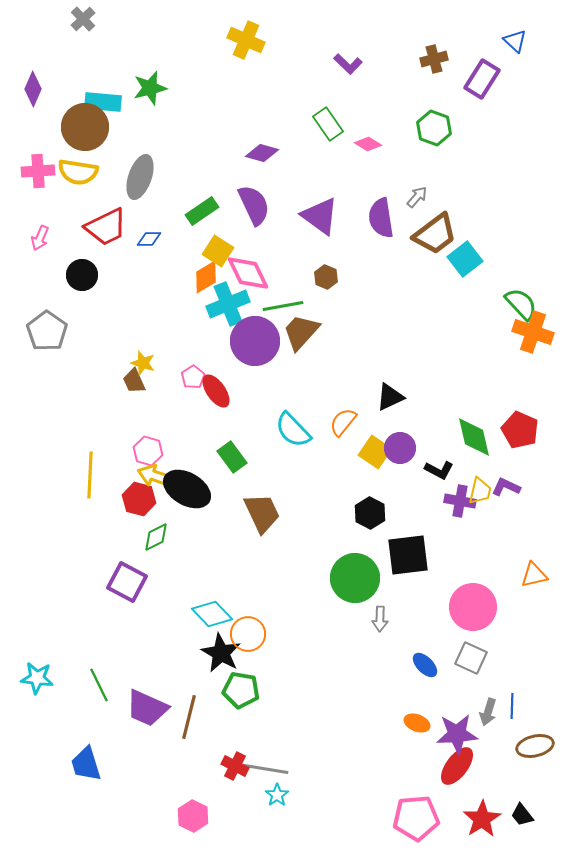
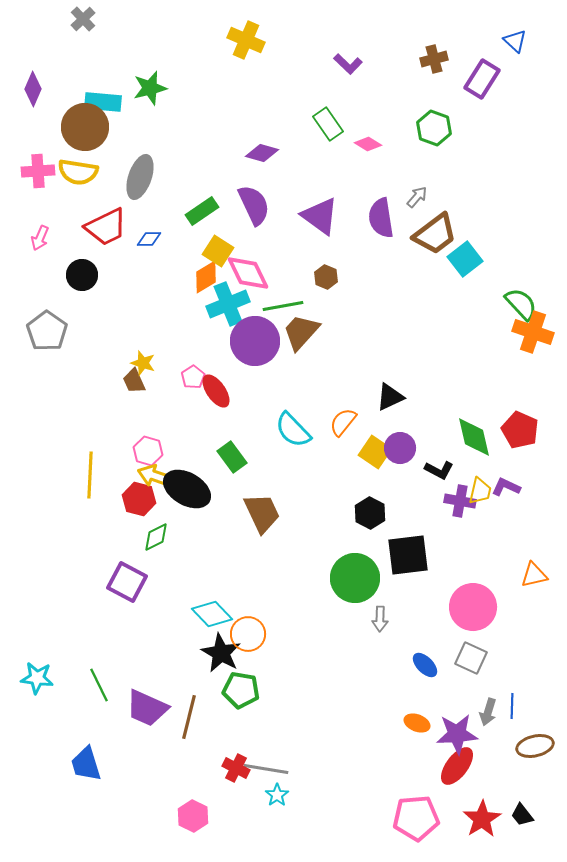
red cross at (235, 766): moved 1 px right, 2 px down
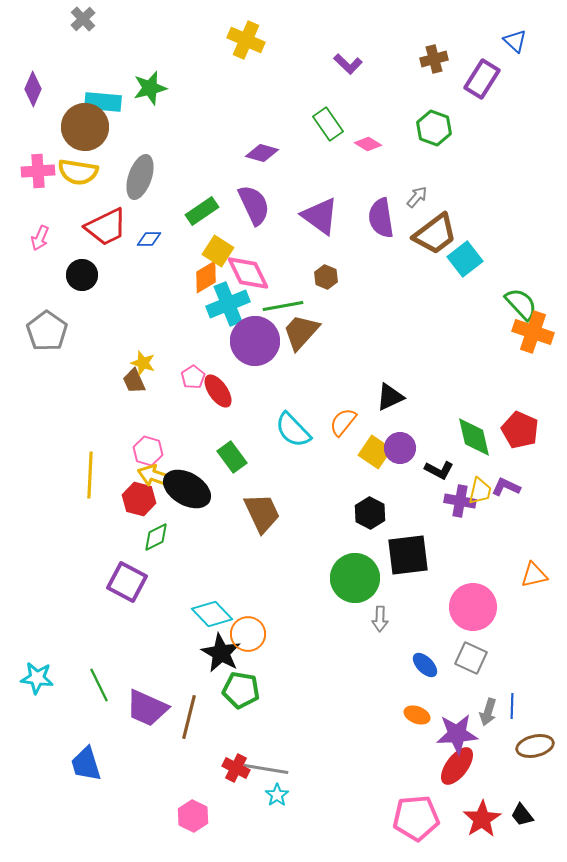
red ellipse at (216, 391): moved 2 px right
orange ellipse at (417, 723): moved 8 px up
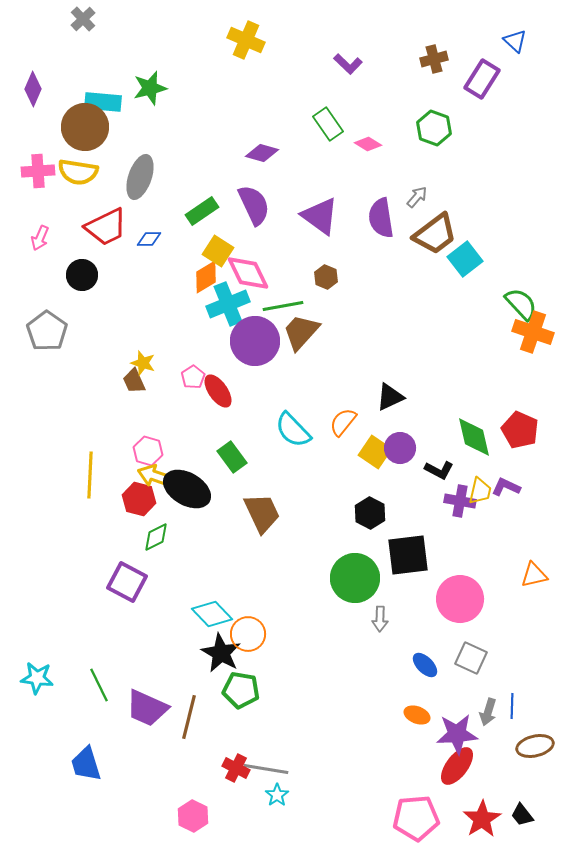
pink circle at (473, 607): moved 13 px left, 8 px up
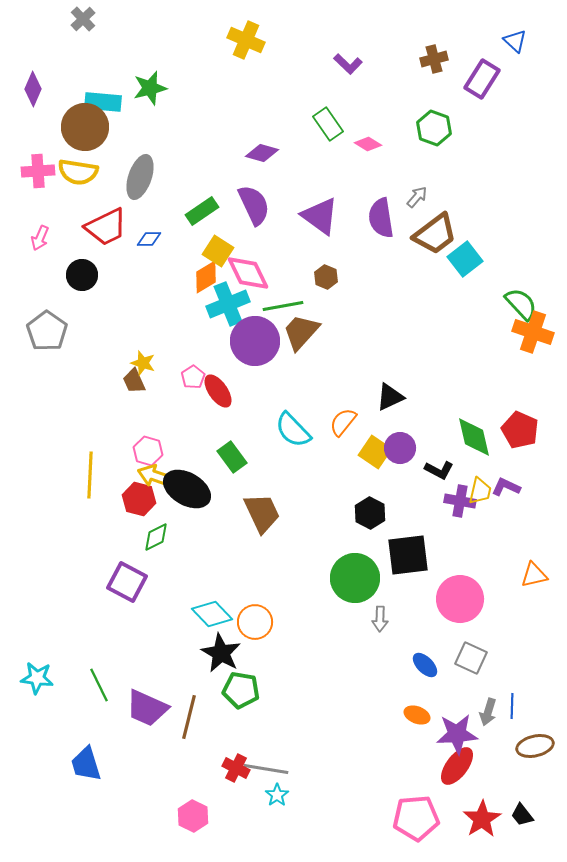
orange circle at (248, 634): moved 7 px right, 12 px up
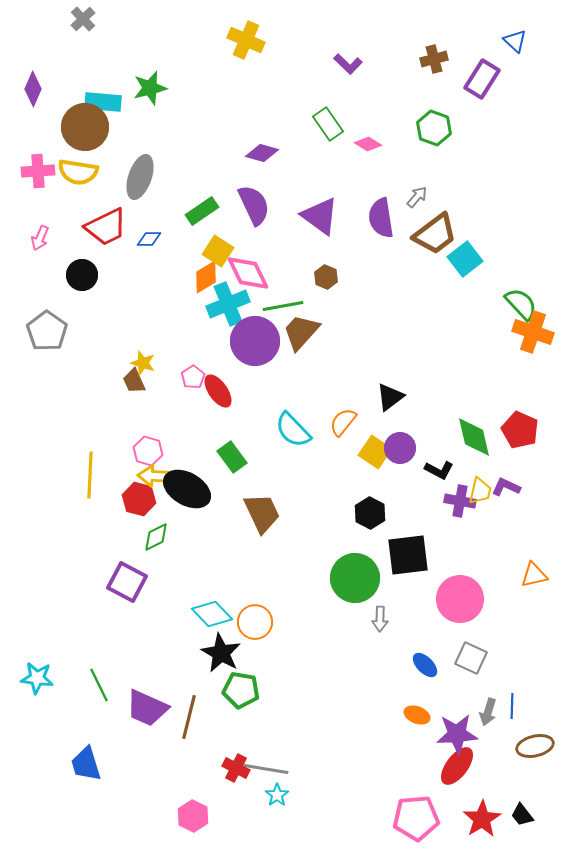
black triangle at (390, 397): rotated 12 degrees counterclockwise
yellow arrow at (155, 476): rotated 16 degrees counterclockwise
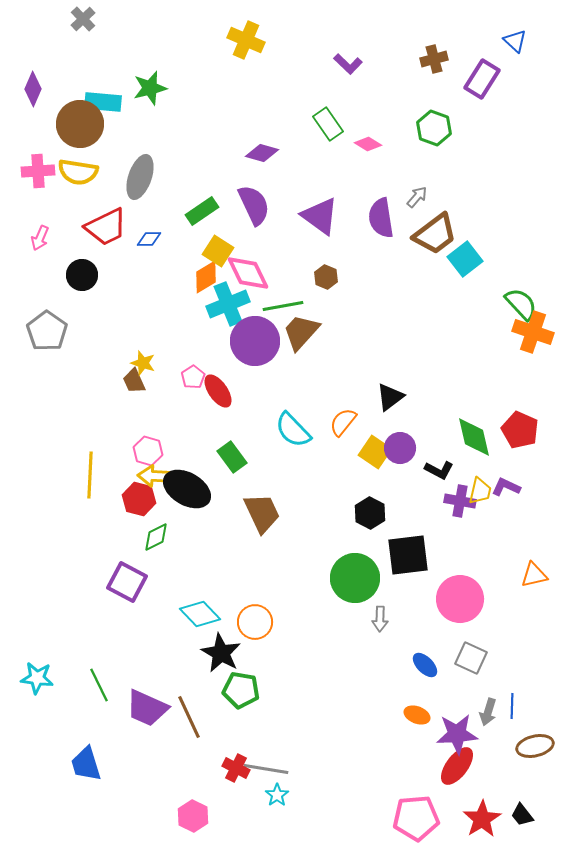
brown circle at (85, 127): moved 5 px left, 3 px up
cyan diamond at (212, 614): moved 12 px left
brown line at (189, 717): rotated 39 degrees counterclockwise
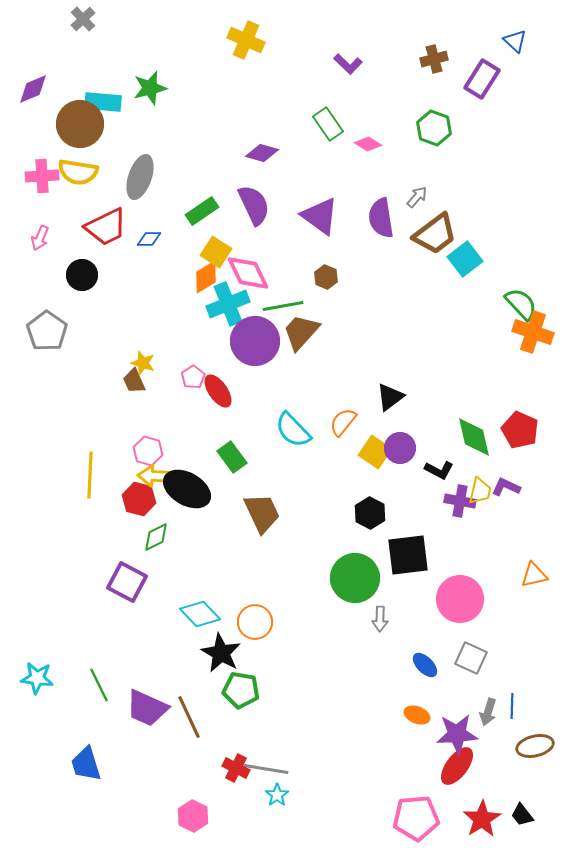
purple diamond at (33, 89): rotated 44 degrees clockwise
pink cross at (38, 171): moved 4 px right, 5 px down
yellow square at (218, 251): moved 2 px left, 1 px down
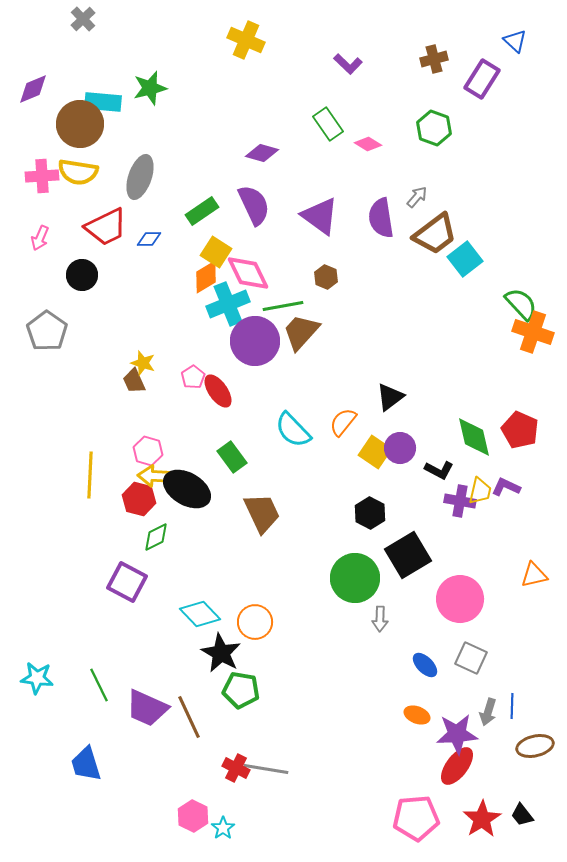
black square at (408, 555): rotated 24 degrees counterclockwise
cyan star at (277, 795): moved 54 px left, 33 px down
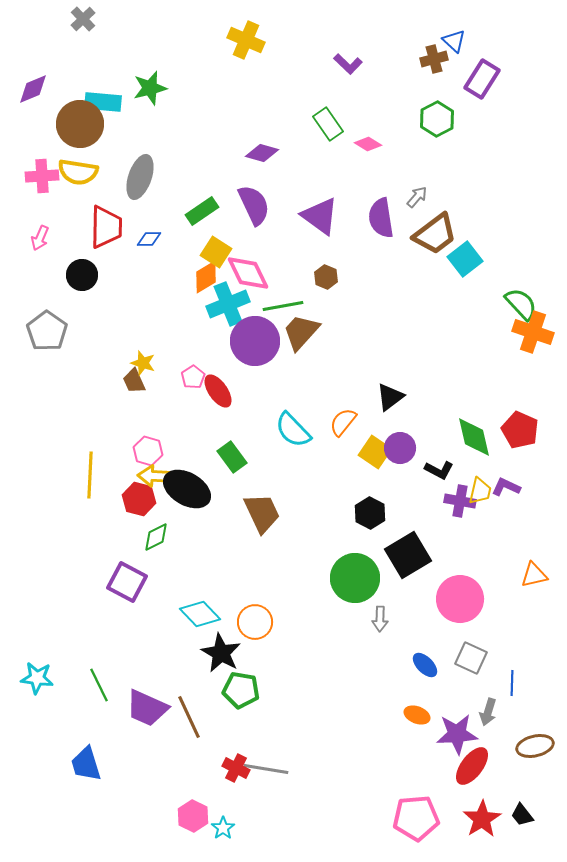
blue triangle at (515, 41): moved 61 px left
green hexagon at (434, 128): moved 3 px right, 9 px up; rotated 12 degrees clockwise
red trapezoid at (106, 227): rotated 63 degrees counterclockwise
blue line at (512, 706): moved 23 px up
red ellipse at (457, 766): moved 15 px right
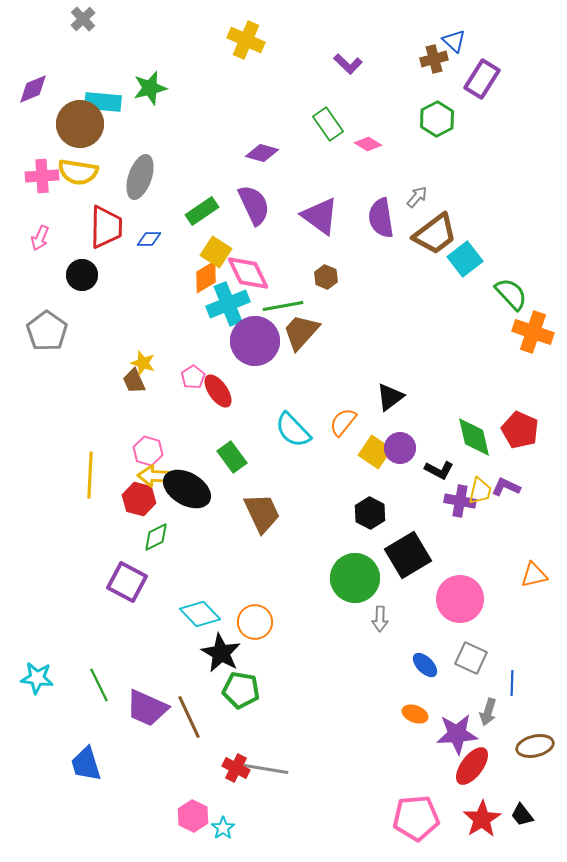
green semicircle at (521, 304): moved 10 px left, 10 px up
orange ellipse at (417, 715): moved 2 px left, 1 px up
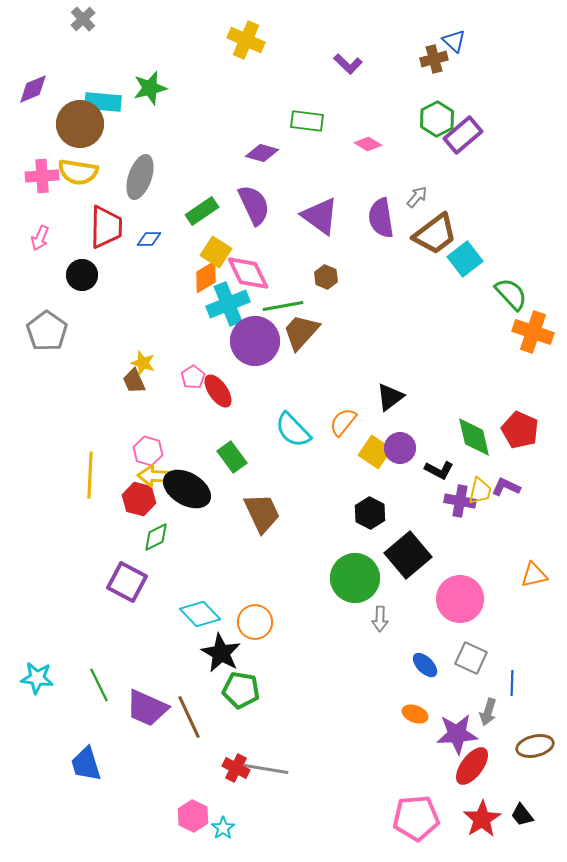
purple rectangle at (482, 79): moved 19 px left, 56 px down; rotated 18 degrees clockwise
green rectangle at (328, 124): moved 21 px left, 3 px up; rotated 48 degrees counterclockwise
black square at (408, 555): rotated 9 degrees counterclockwise
